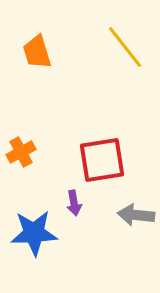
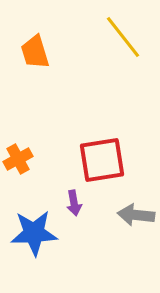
yellow line: moved 2 px left, 10 px up
orange trapezoid: moved 2 px left
orange cross: moved 3 px left, 7 px down
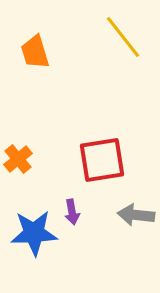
orange cross: rotated 12 degrees counterclockwise
purple arrow: moved 2 px left, 9 px down
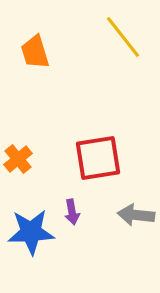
red square: moved 4 px left, 2 px up
blue star: moved 3 px left, 1 px up
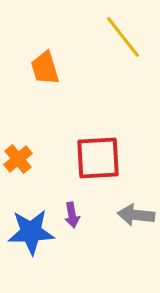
orange trapezoid: moved 10 px right, 16 px down
red square: rotated 6 degrees clockwise
purple arrow: moved 3 px down
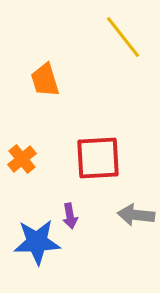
orange trapezoid: moved 12 px down
orange cross: moved 4 px right
purple arrow: moved 2 px left, 1 px down
blue star: moved 6 px right, 10 px down
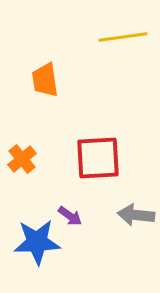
yellow line: rotated 60 degrees counterclockwise
orange trapezoid: rotated 9 degrees clockwise
purple arrow: rotated 45 degrees counterclockwise
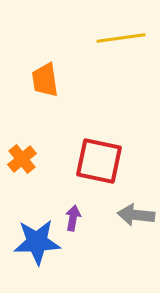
yellow line: moved 2 px left, 1 px down
red square: moved 1 px right, 3 px down; rotated 15 degrees clockwise
purple arrow: moved 3 px right, 2 px down; rotated 115 degrees counterclockwise
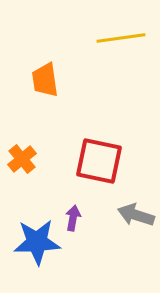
gray arrow: rotated 12 degrees clockwise
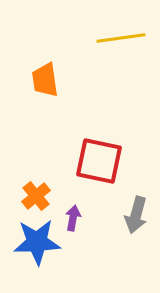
orange cross: moved 14 px right, 37 px down
gray arrow: rotated 93 degrees counterclockwise
